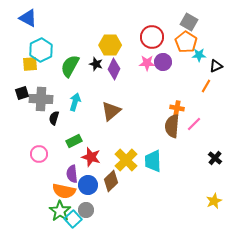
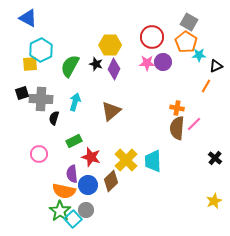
brown semicircle: moved 5 px right, 2 px down
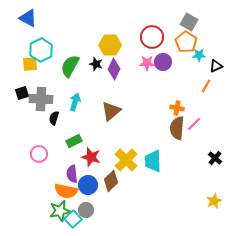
orange semicircle: moved 2 px right
green star: rotated 25 degrees clockwise
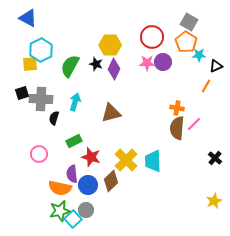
brown triangle: moved 2 px down; rotated 25 degrees clockwise
orange semicircle: moved 6 px left, 3 px up
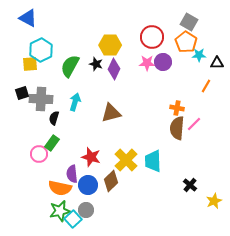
black triangle: moved 1 px right, 3 px up; rotated 24 degrees clockwise
green rectangle: moved 22 px left, 2 px down; rotated 28 degrees counterclockwise
black cross: moved 25 px left, 27 px down
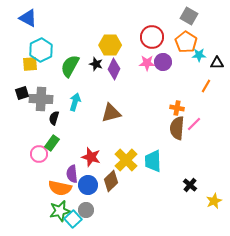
gray square: moved 6 px up
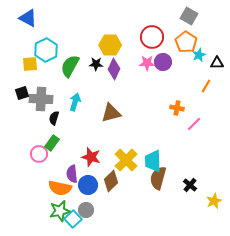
cyan hexagon: moved 5 px right
cyan star: rotated 24 degrees counterclockwise
black star: rotated 16 degrees counterclockwise
brown semicircle: moved 19 px left, 50 px down; rotated 10 degrees clockwise
